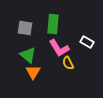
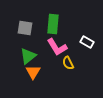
pink L-shape: moved 2 px left, 1 px up
green triangle: moved 1 px down; rotated 42 degrees clockwise
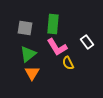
white rectangle: rotated 24 degrees clockwise
green triangle: moved 2 px up
orange triangle: moved 1 px left, 1 px down
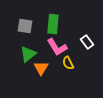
gray square: moved 2 px up
orange triangle: moved 9 px right, 5 px up
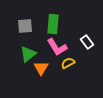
gray square: rotated 14 degrees counterclockwise
yellow semicircle: rotated 88 degrees clockwise
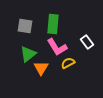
gray square: rotated 14 degrees clockwise
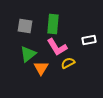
white rectangle: moved 2 px right, 2 px up; rotated 64 degrees counterclockwise
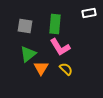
green rectangle: moved 2 px right
white rectangle: moved 27 px up
pink L-shape: moved 3 px right
yellow semicircle: moved 2 px left, 6 px down; rotated 72 degrees clockwise
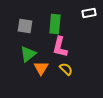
pink L-shape: rotated 45 degrees clockwise
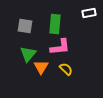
pink L-shape: rotated 110 degrees counterclockwise
green triangle: rotated 12 degrees counterclockwise
orange triangle: moved 1 px up
